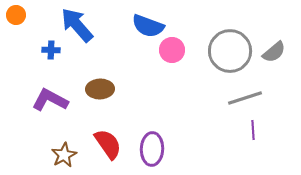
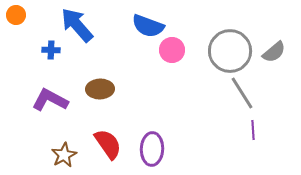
gray line: moved 3 px left, 5 px up; rotated 76 degrees clockwise
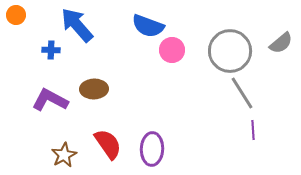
gray semicircle: moved 7 px right, 9 px up
brown ellipse: moved 6 px left
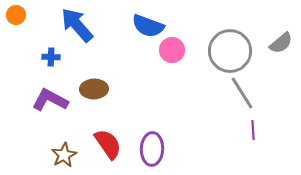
blue cross: moved 7 px down
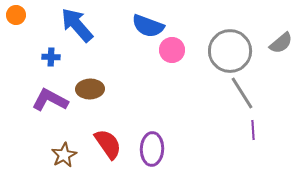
brown ellipse: moved 4 px left
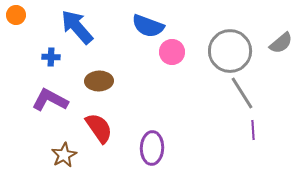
blue arrow: moved 2 px down
pink circle: moved 2 px down
brown ellipse: moved 9 px right, 8 px up
red semicircle: moved 9 px left, 16 px up
purple ellipse: moved 1 px up
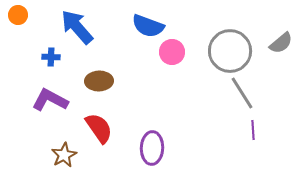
orange circle: moved 2 px right
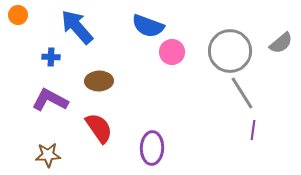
purple line: rotated 12 degrees clockwise
brown star: moved 16 px left; rotated 25 degrees clockwise
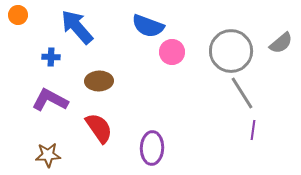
gray circle: moved 1 px right
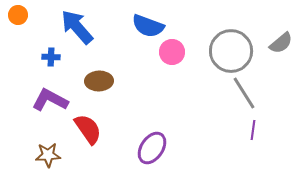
gray line: moved 2 px right
red semicircle: moved 11 px left, 1 px down
purple ellipse: rotated 32 degrees clockwise
